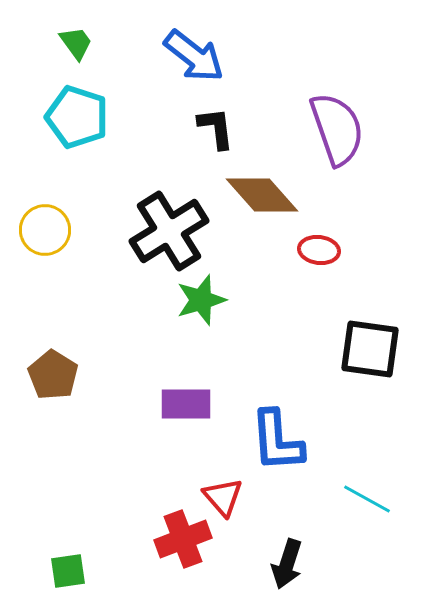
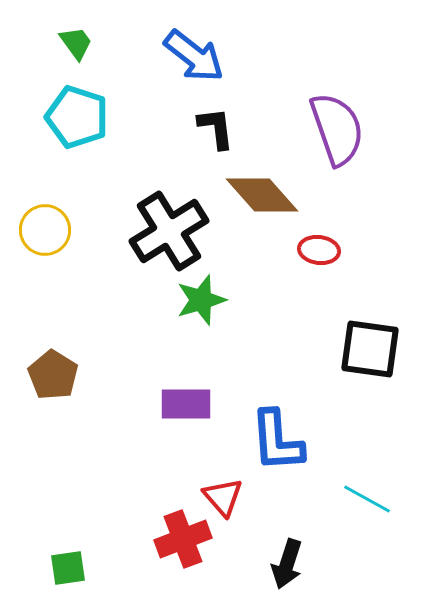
green square: moved 3 px up
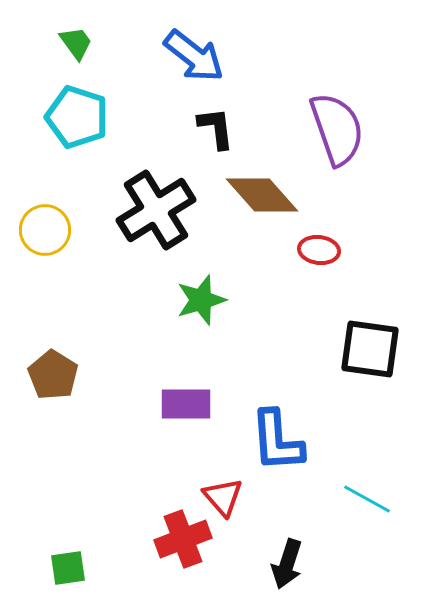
black cross: moved 13 px left, 21 px up
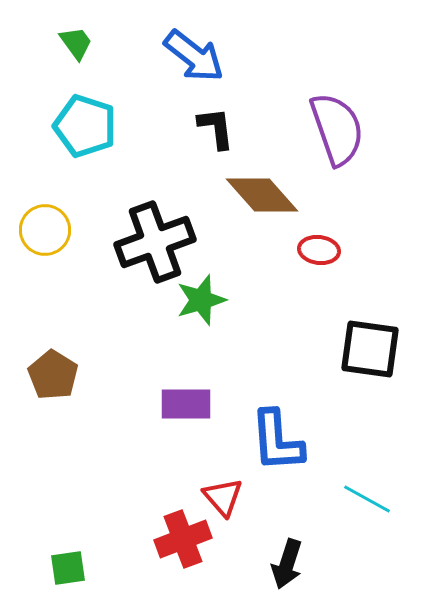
cyan pentagon: moved 8 px right, 9 px down
black cross: moved 1 px left, 32 px down; rotated 12 degrees clockwise
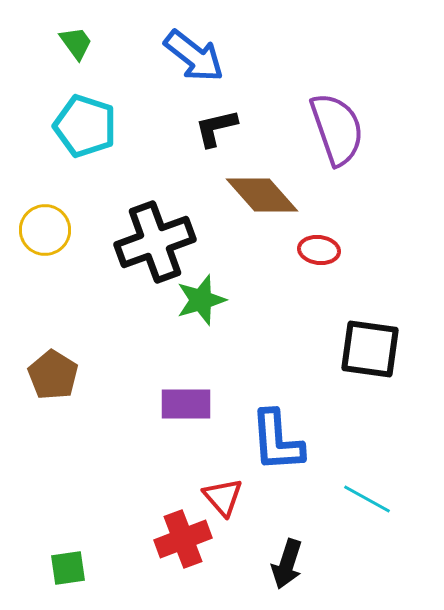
black L-shape: rotated 96 degrees counterclockwise
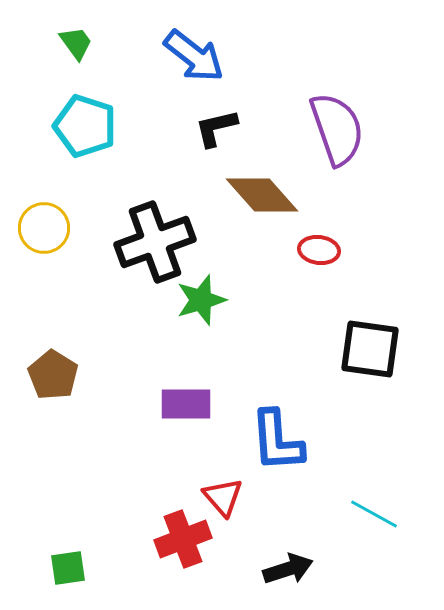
yellow circle: moved 1 px left, 2 px up
cyan line: moved 7 px right, 15 px down
black arrow: moved 1 px right, 5 px down; rotated 126 degrees counterclockwise
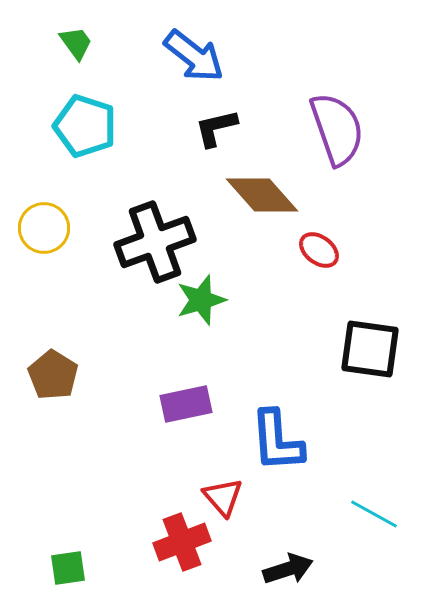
red ellipse: rotated 30 degrees clockwise
purple rectangle: rotated 12 degrees counterclockwise
red cross: moved 1 px left, 3 px down
